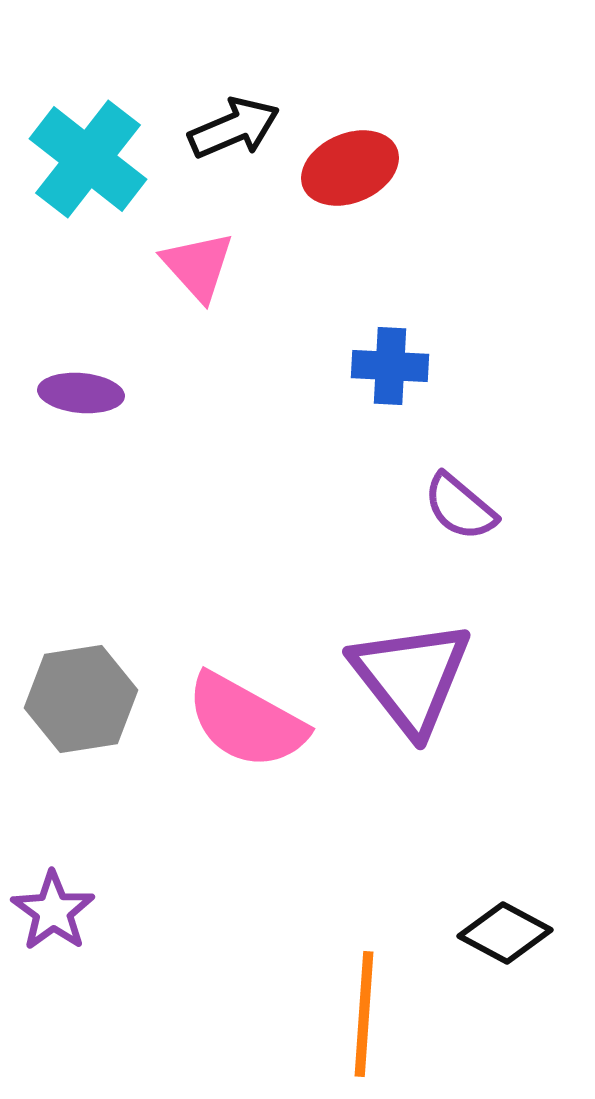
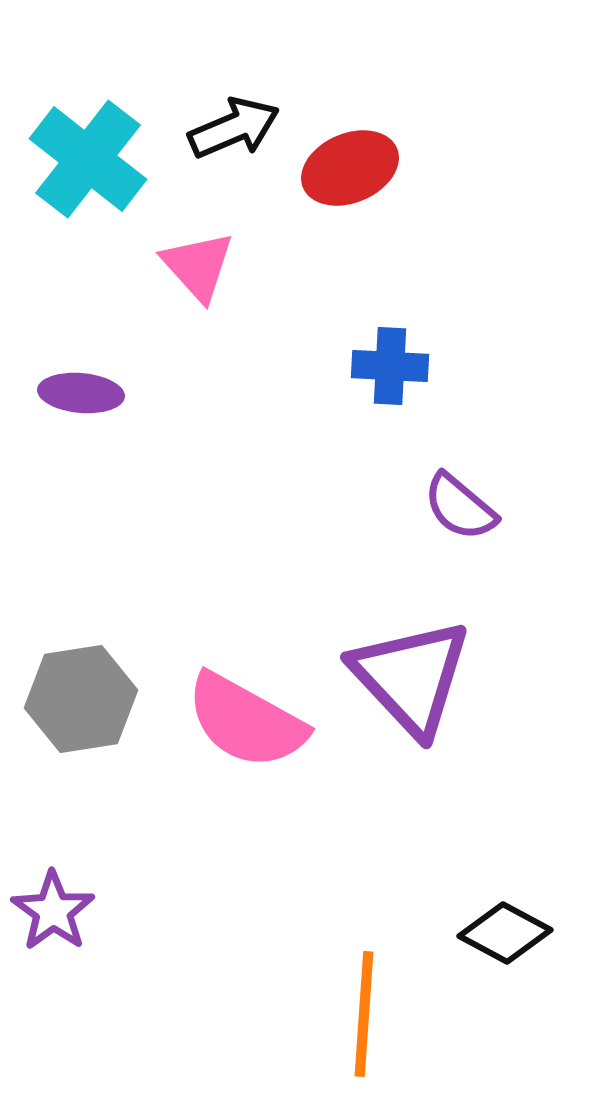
purple triangle: rotated 5 degrees counterclockwise
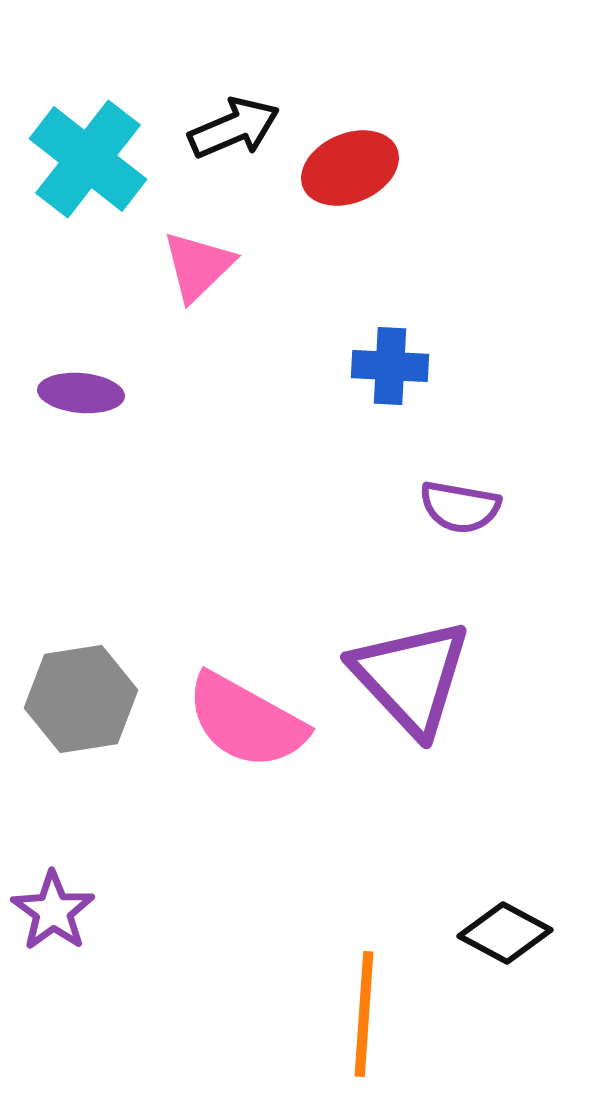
pink triangle: rotated 28 degrees clockwise
purple semicircle: rotated 30 degrees counterclockwise
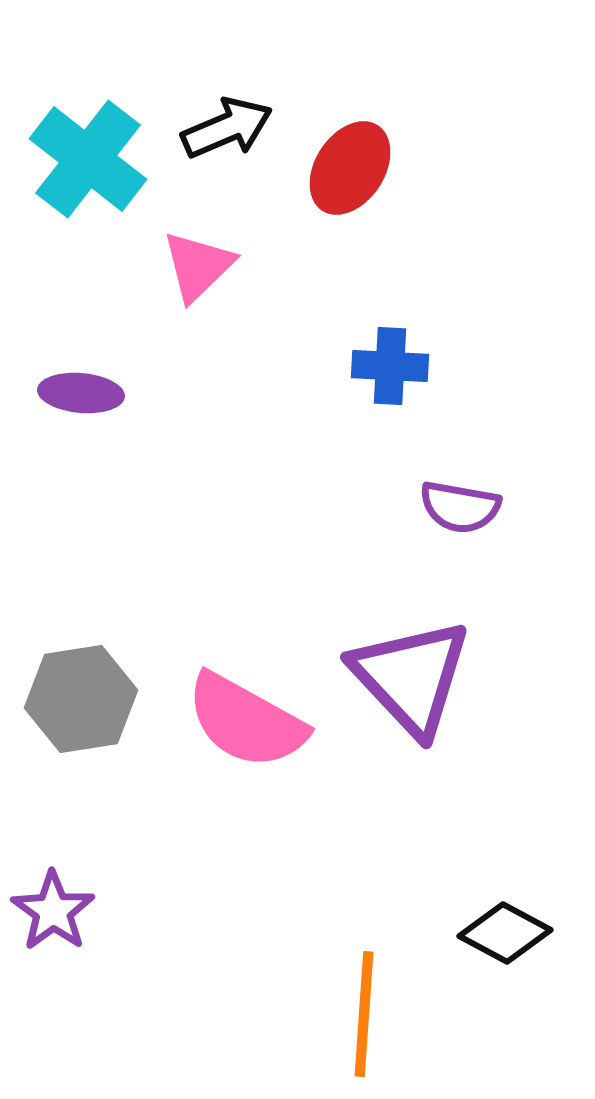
black arrow: moved 7 px left
red ellipse: rotated 34 degrees counterclockwise
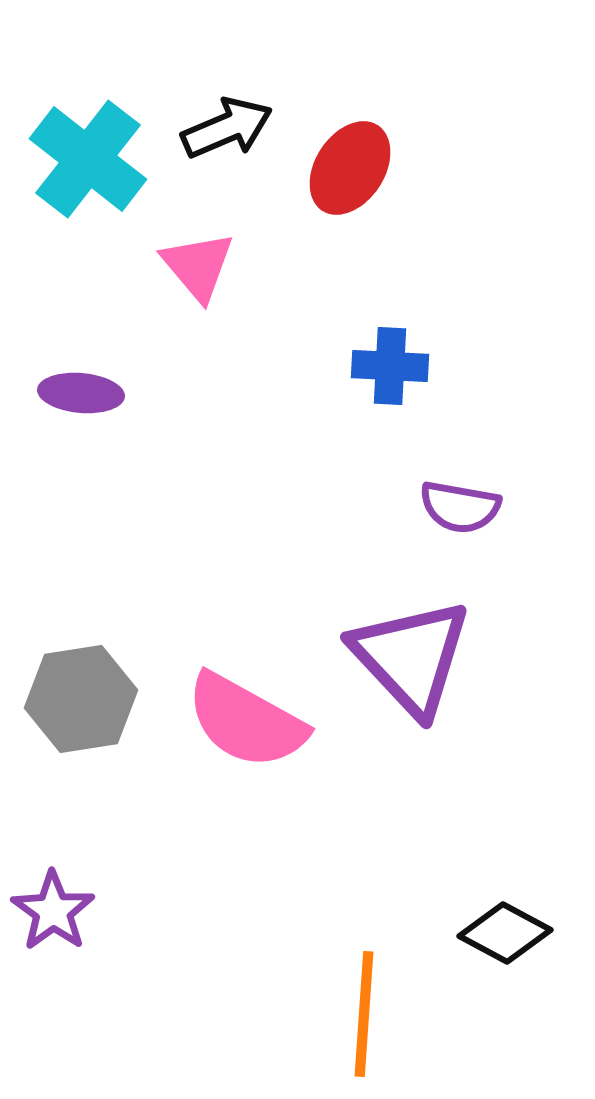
pink triangle: rotated 26 degrees counterclockwise
purple triangle: moved 20 px up
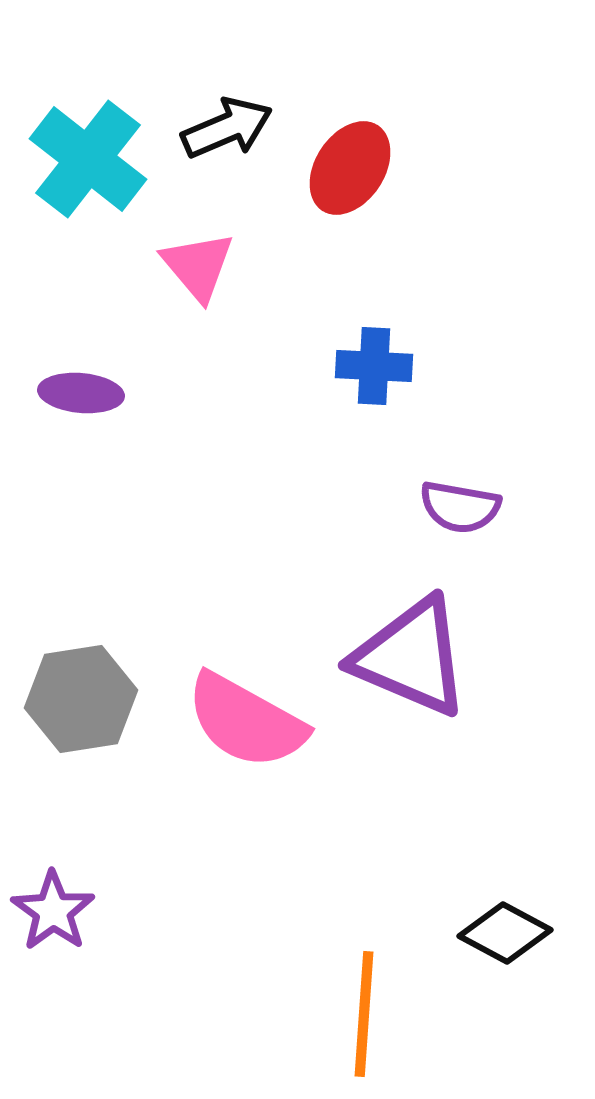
blue cross: moved 16 px left
purple triangle: rotated 24 degrees counterclockwise
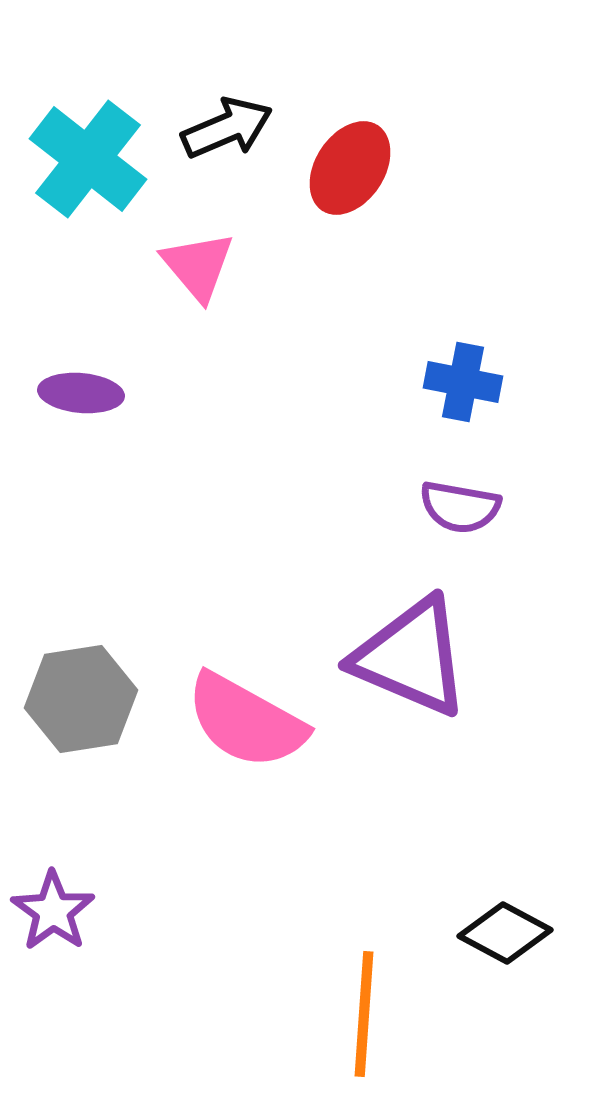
blue cross: moved 89 px right, 16 px down; rotated 8 degrees clockwise
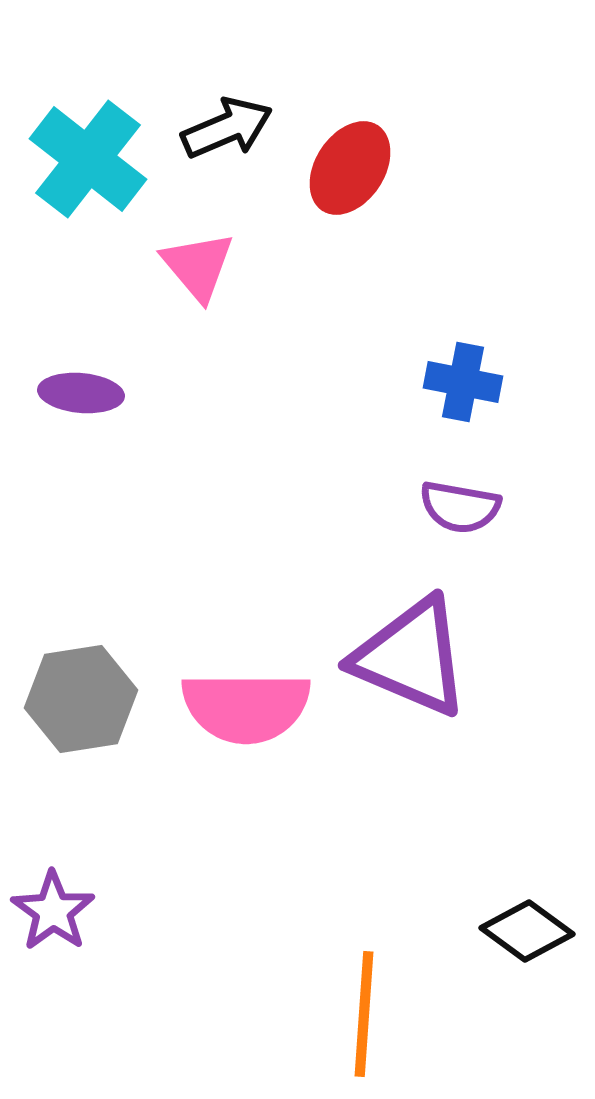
pink semicircle: moved 14 px up; rotated 29 degrees counterclockwise
black diamond: moved 22 px right, 2 px up; rotated 8 degrees clockwise
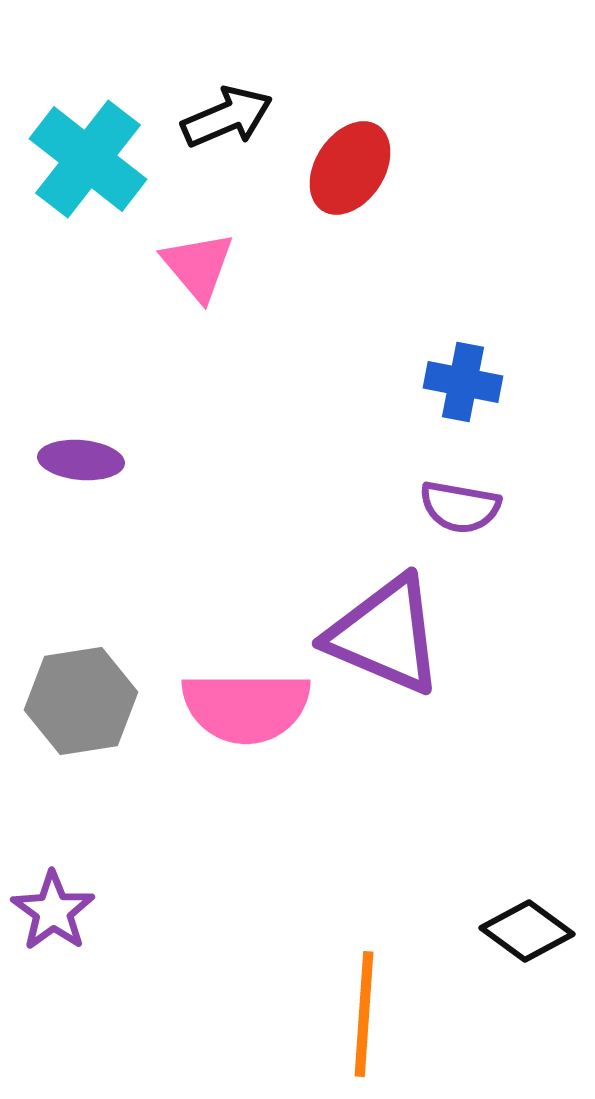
black arrow: moved 11 px up
purple ellipse: moved 67 px down
purple triangle: moved 26 px left, 22 px up
gray hexagon: moved 2 px down
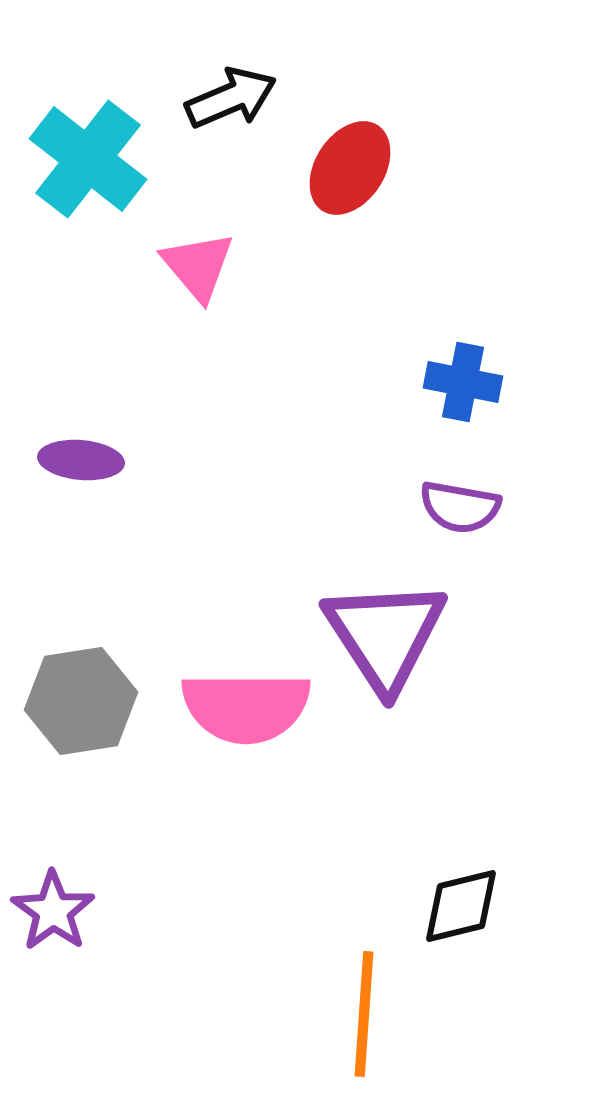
black arrow: moved 4 px right, 19 px up
purple triangle: rotated 34 degrees clockwise
black diamond: moved 66 px left, 25 px up; rotated 50 degrees counterclockwise
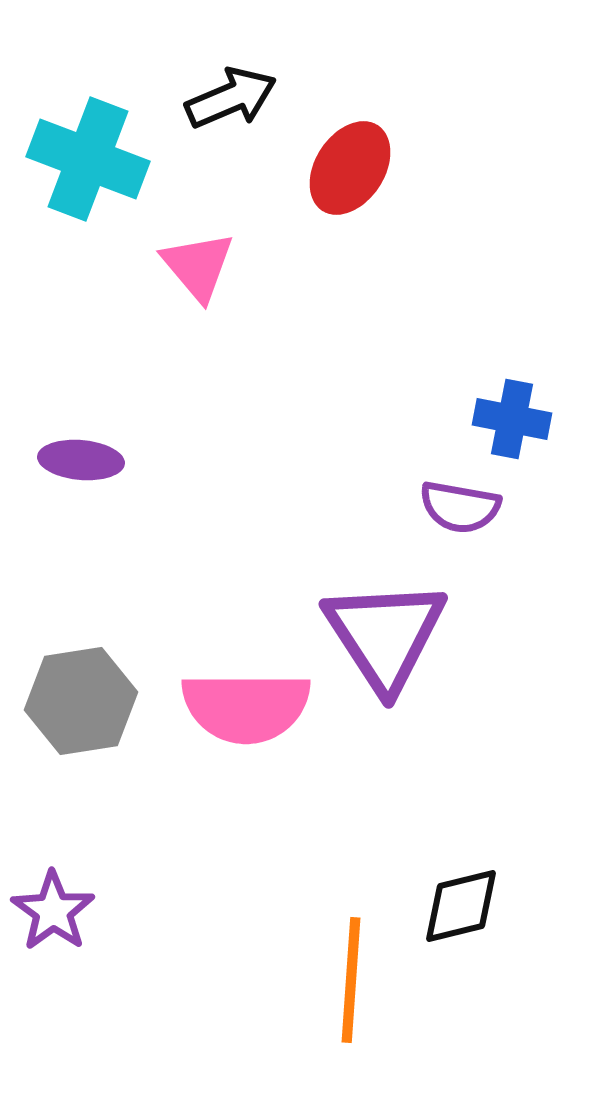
cyan cross: rotated 17 degrees counterclockwise
blue cross: moved 49 px right, 37 px down
orange line: moved 13 px left, 34 px up
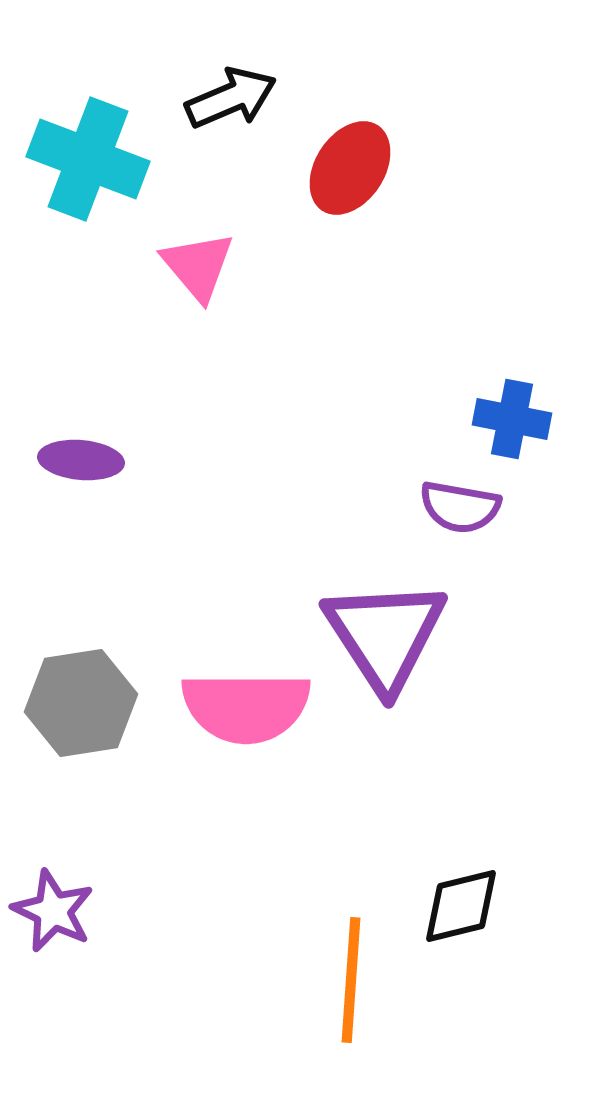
gray hexagon: moved 2 px down
purple star: rotated 10 degrees counterclockwise
